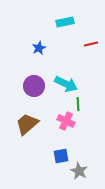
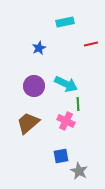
brown trapezoid: moved 1 px right, 1 px up
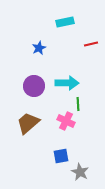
cyan arrow: moved 1 px right, 1 px up; rotated 25 degrees counterclockwise
gray star: moved 1 px right, 1 px down
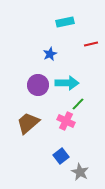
blue star: moved 11 px right, 6 px down
purple circle: moved 4 px right, 1 px up
green line: rotated 48 degrees clockwise
blue square: rotated 28 degrees counterclockwise
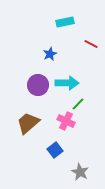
red line: rotated 40 degrees clockwise
blue square: moved 6 px left, 6 px up
